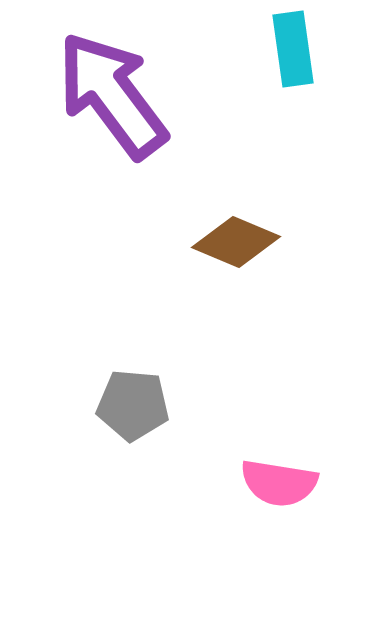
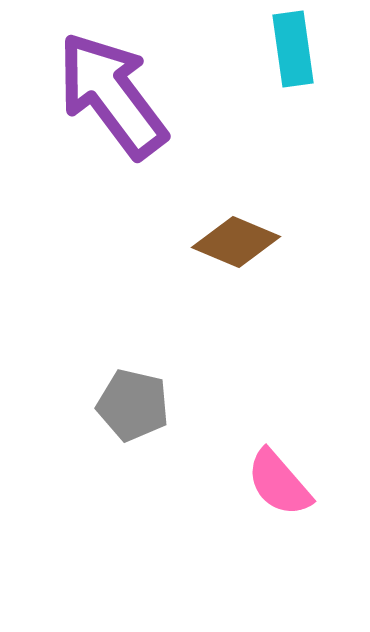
gray pentagon: rotated 8 degrees clockwise
pink semicircle: rotated 40 degrees clockwise
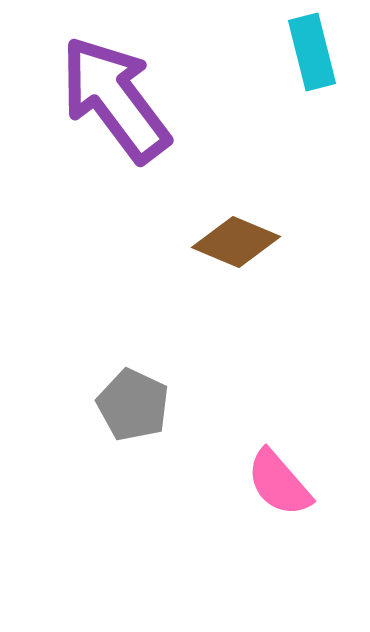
cyan rectangle: moved 19 px right, 3 px down; rotated 6 degrees counterclockwise
purple arrow: moved 3 px right, 4 px down
gray pentagon: rotated 12 degrees clockwise
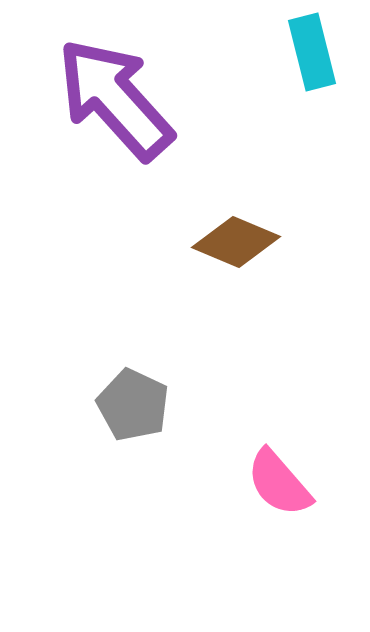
purple arrow: rotated 5 degrees counterclockwise
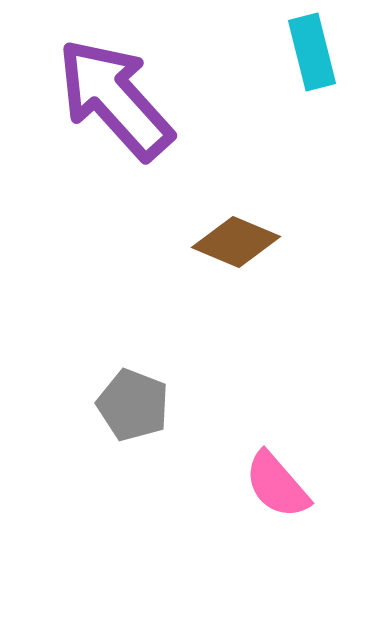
gray pentagon: rotated 4 degrees counterclockwise
pink semicircle: moved 2 px left, 2 px down
